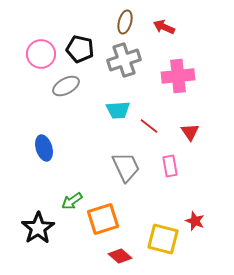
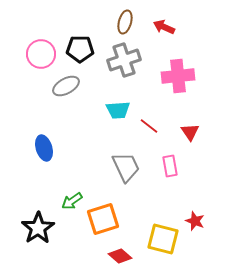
black pentagon: rotated 12 degrees counterclockwise
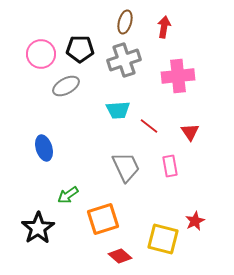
red arrow: rotated 75 degrees clockwise
green arrow: moved 4 px left, 6 px up
red star: rotated 24 degrees clockwise
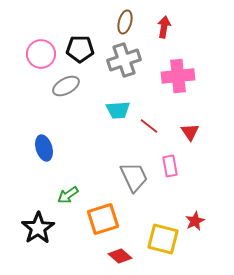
gray trapezoid: moved 8 px right, 10 px down
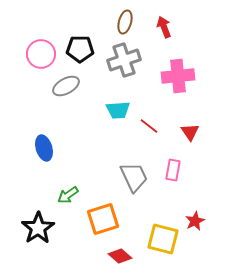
red arrow: rotated 30 degrees counterclockwise
pink rectangle: moved 3 px right, 4 px down; rotated 20 degrees clockwise
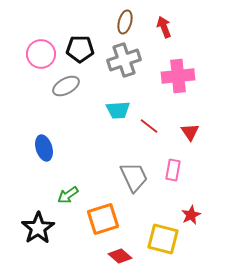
red star: moved 4 px left, 6 px up
